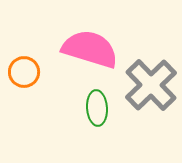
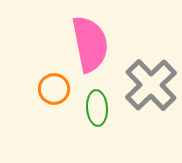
pink semicircle: moved 5 px up; rotated 62 degrees clockwise
orange circle: moved 30 px right, 17 px down
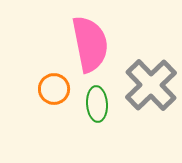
green ellipse: moved 4 px up
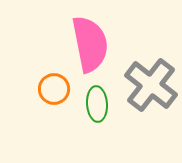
gray cross: rotated 8 degrees counterclockwise
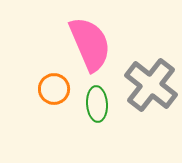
pink semicircle: rotated 12 degrees counterclockwise
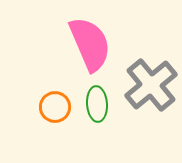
gray cross: rotated 12 degrees clockwise
orange circle: moved 1 px right, 18 px down
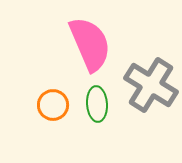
gray cross: rotated 18 degrees counterclockwise
orange circle: moved 2 px left, 2 px up
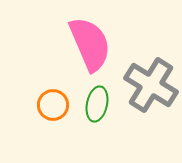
green ellipse: rotated 16 degrees clockwise
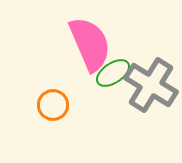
green ellipse: moved 16 px right, 31 px up; rotated 44 degrees clockwise
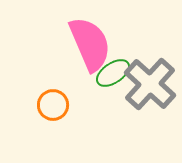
gray cross: moved 1 px left, 1 px up; rotated 10 degrees clockwise
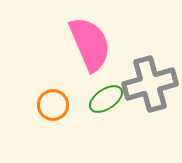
green ellipse: moved 7 px left, 26 px down
gray cross: rotated 32 degrees clockwise
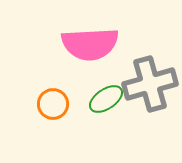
pink semicircle: rotated 110 degrees clockwise
orange circle: moved 1 px up
